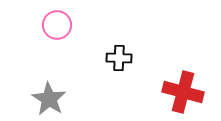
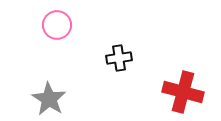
black cross: rotated 10 degrees counterclockwise
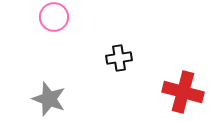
pink circle: moved 3 px left, 8 px up
gray star: rotated 12 degrees counterclockwise
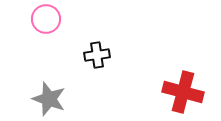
pink circle: moved 8 px left, 2 px down
black cross: moved 22 px left, 3 px up
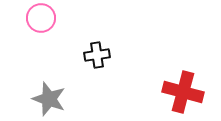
pink circle: moved 5 px left, 1 px up
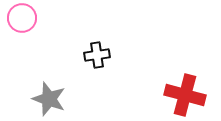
pink circle: moved 19 px left
red cross: moved 2 px right, 3 px down
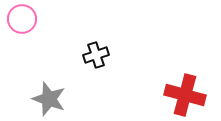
pink circle: moved 1 px down
black cross: moved 1 px left; rotated 10 degrees counterclockwise
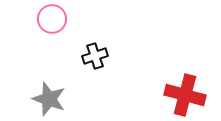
pink circle: moved 30 px right
black cross: moved 1 px left, 1 px down
